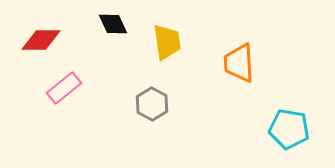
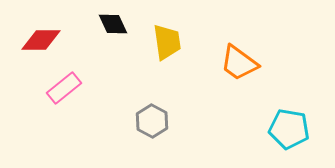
orange trapezoid: rotated 51 degrees counterclockwise
gray hexagon: moved 17 px down
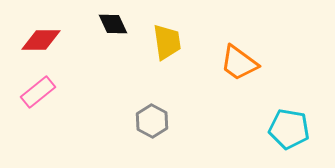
pink rectangle: moved 26 px left, 4 px down
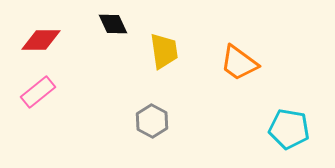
yellow trapezoid: moved 3 px left, 9 px down
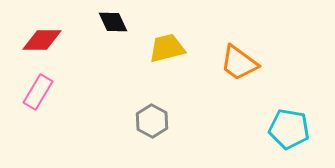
black diamond: moved 2 px up
red diamond: moved 1 px right
yellow trapezoid: moved 3 px right, 3 px up; rotated 96 degrees counterclockwise
pink rectangle: rotated 20 degrees counterclockwise
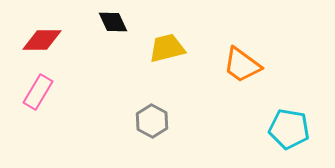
orange trapezoid: moved 3 px right, 2 px down
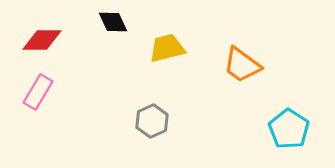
gray hexagon: rotated 8 degrees clockwise
cyan pentagon: rotated 24 degrees clockwise
